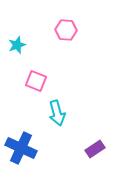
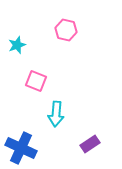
pink hexagon: rotated 10 degrees clockwise
cyan arrow: moved 1 px left, 1 px down; rotated 20 degrees clockwise
purple rectangle: moved 5 px left, 5 px up
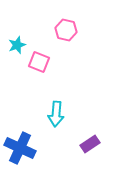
pink square: moved 3 px right, 19 px up
blue cross: moved 1 px left
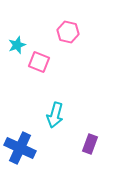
pink hexagon: moved 2 px right, 2 px down
cyan arrow: moved 1 px left, 1 px down; rotated 10 degrees clockwise
purple rectangle: rotated 36 degrees counterclockwise
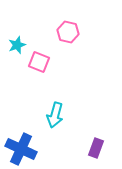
purple rectangle: moved 6 px right, 4 px down
blue cross: moved 1 px right, 1 px down
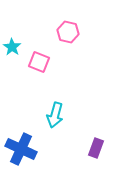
cyan star: moved 5 px left, 2 px down; rotated 18 degrees counterclockwise
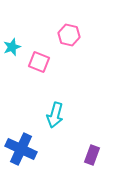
pink hexagon: moved 1 px right, 3 px down
cyan star: rotated 18 degrees clockwise
purple rectangle: moved 4 px left, 7 px down
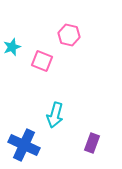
pink square: moved 3 px right, 1 px up
blue cross: moved 3 px right, 4 px up
purple rectangle: moved 12 px up
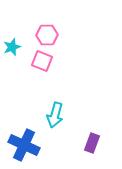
pink hexagon: moved 22 px left; rotated 15 degrees counterclockwise
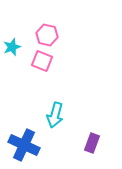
pink hexagon: rotated 15 degrees clockwise
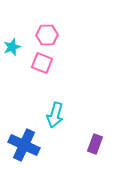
pink hexagon: rotated 15 degrees counterclockwise
pink square: moved 2 px down
purple rectangle: moved 3 px right, 1 px down
